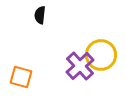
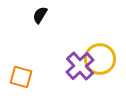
black semicircle: rotated 24 degrees clockwise
yellow circle: moved 1 px left, 4 px down
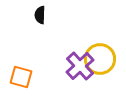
black semicircle: rotated 30 degrees counterclockwise
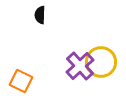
yellow circle: moved 1 px right, 3 px down
orange square: moved 4 px down; rotated 10 degrees clockwise
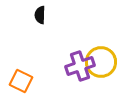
purple cross: rotated 24 degrees clockwise
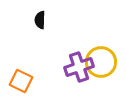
black semicircle: moved 5 px down
purple cross: moved 1 px left, 1 px down
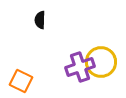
purple cross: moved 1 px right
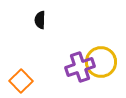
orange square: rotated 20 degrees clockwise
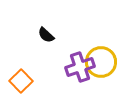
black semicircle: moved 6 px right, 15 px down; rotated 48 degrees counterclockwise
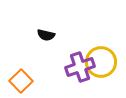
black semicircle: rotated 30 degrees counterclockwise
